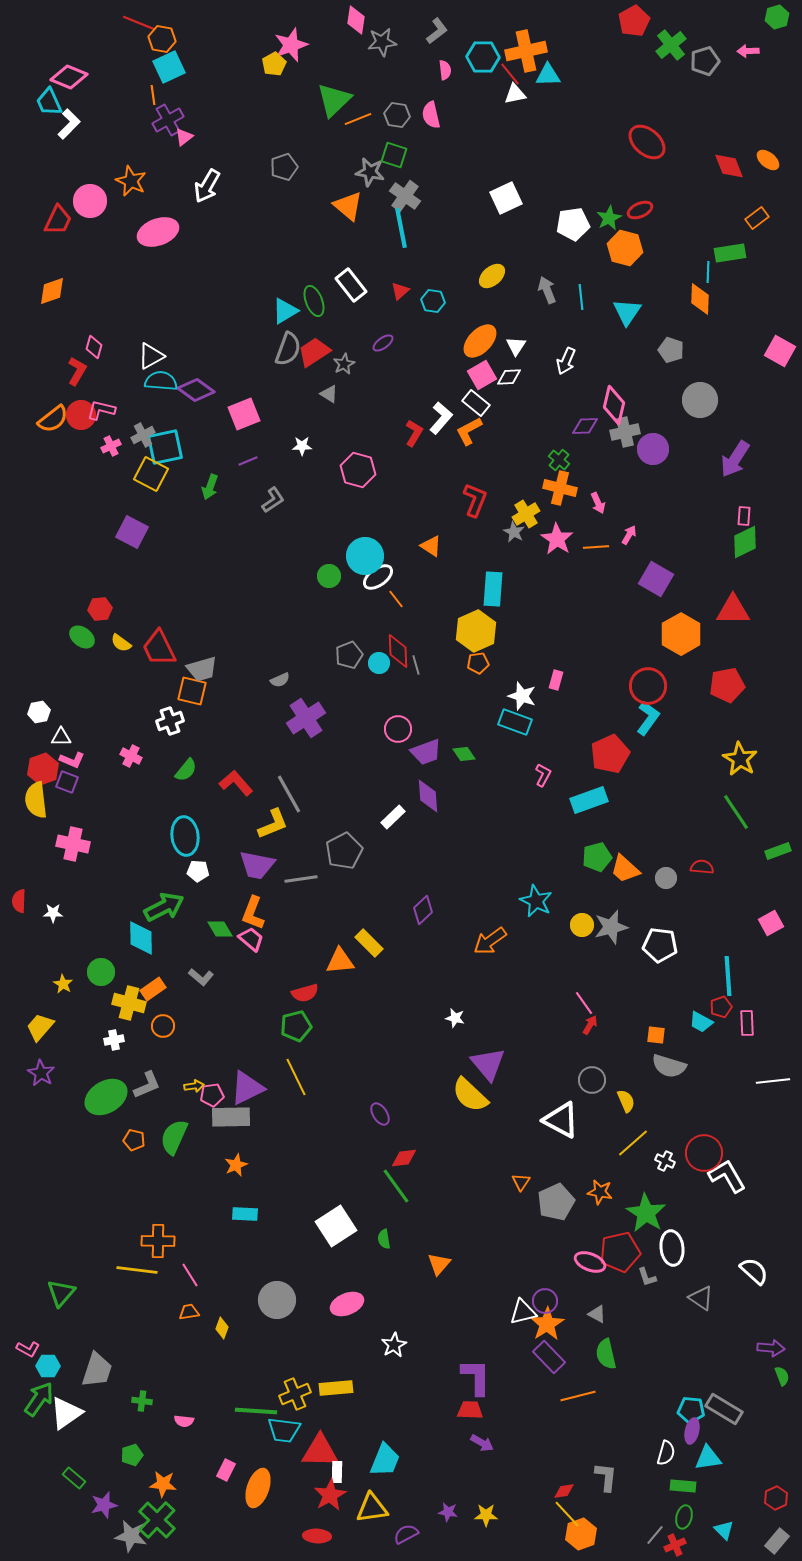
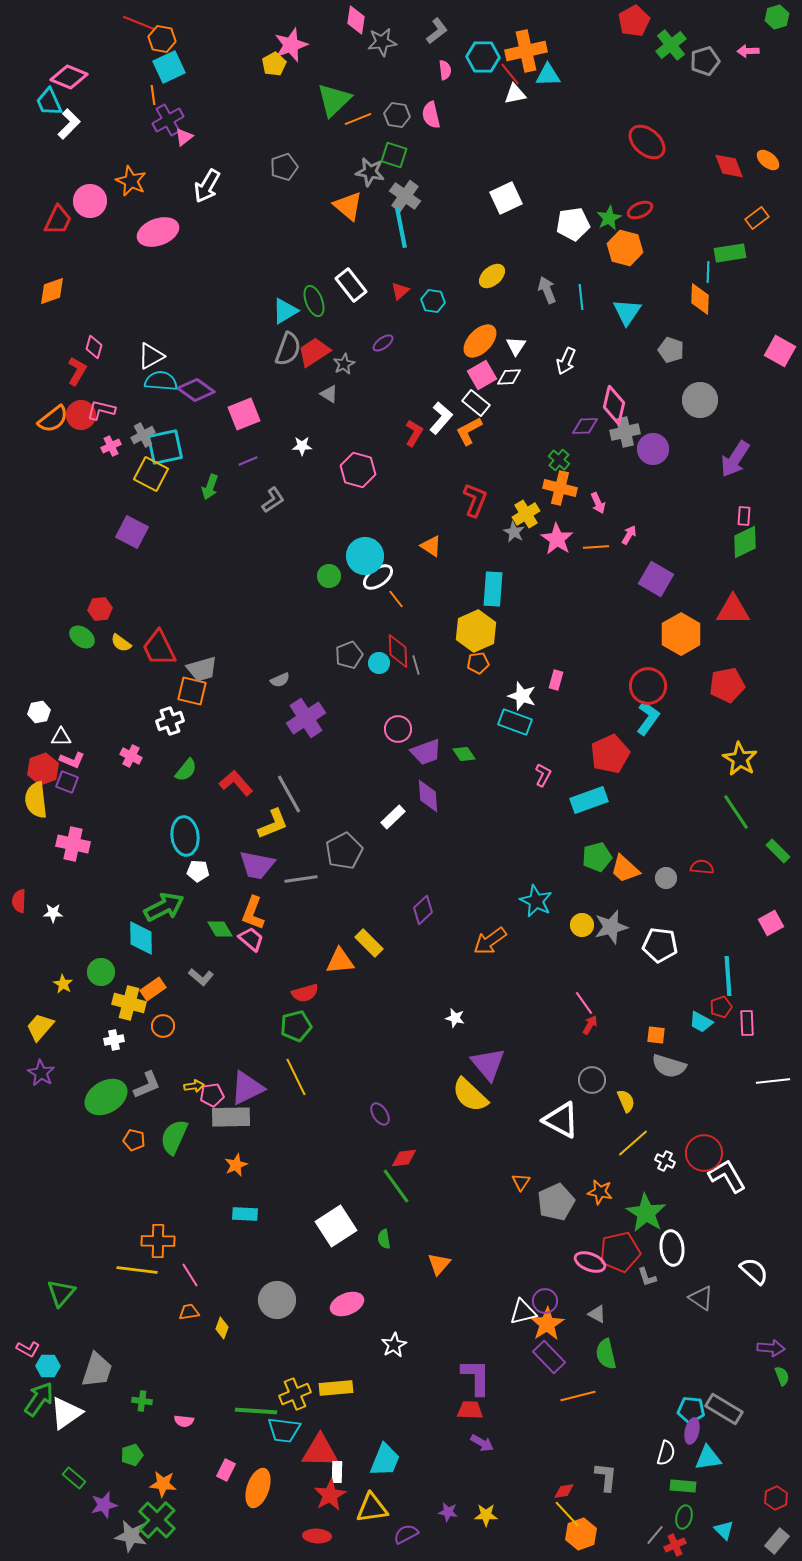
green rectangle at (778, 851): rotated 65 degrees clockwise
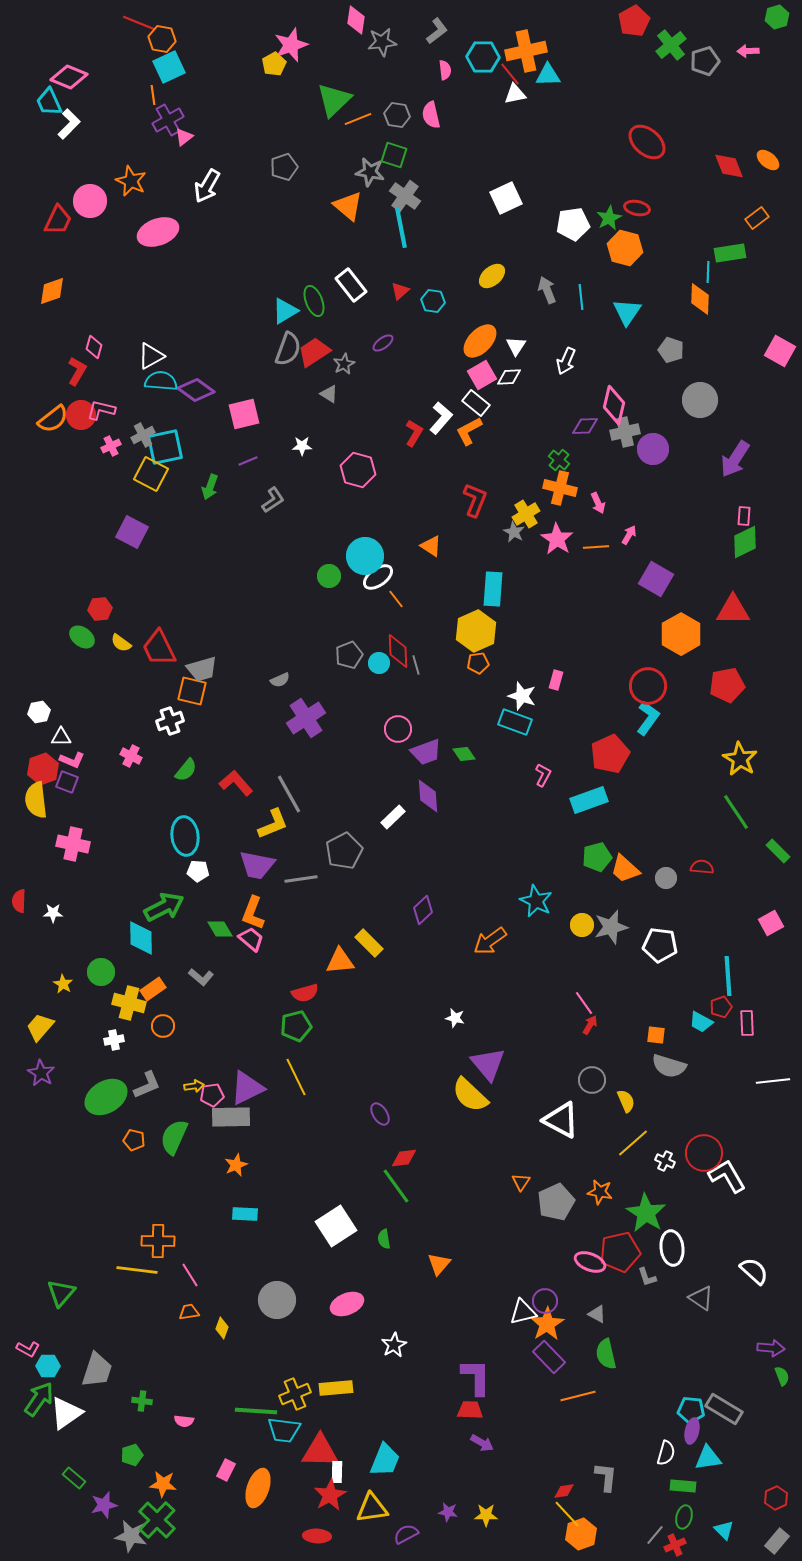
red ellipse at (640, 210): moved 3 px left, 2 px up; rotated 35 degrees clockwise
pink square at (244, 414): rotated 8 degrees clockwise
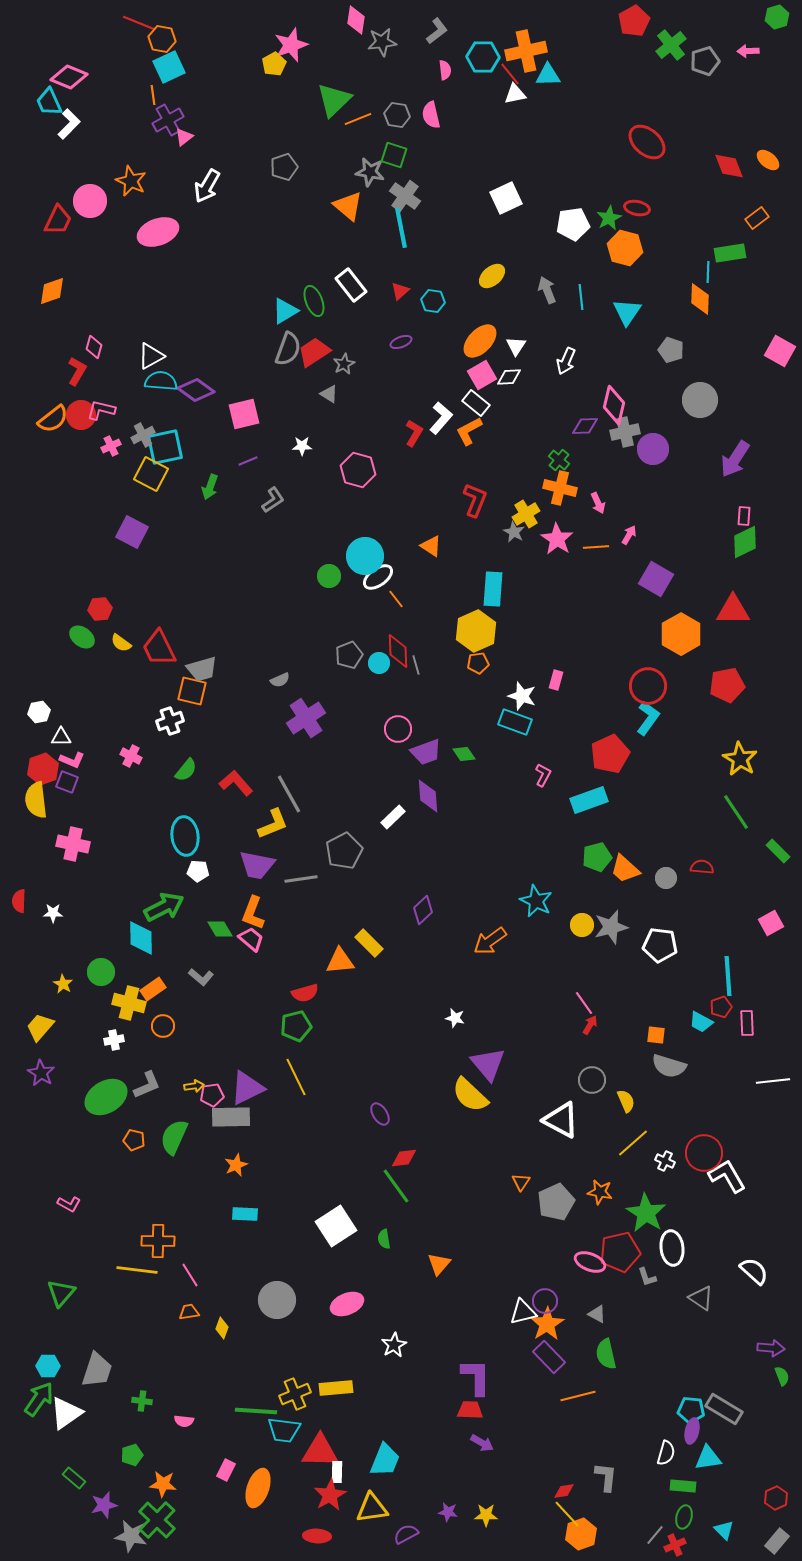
purple ellipse at (383, 343): moved 18 px right, 1 px up; rotated 15 degrees clockwise
pink L-shape at (28, 1349): moved 41 px right, 145 px up
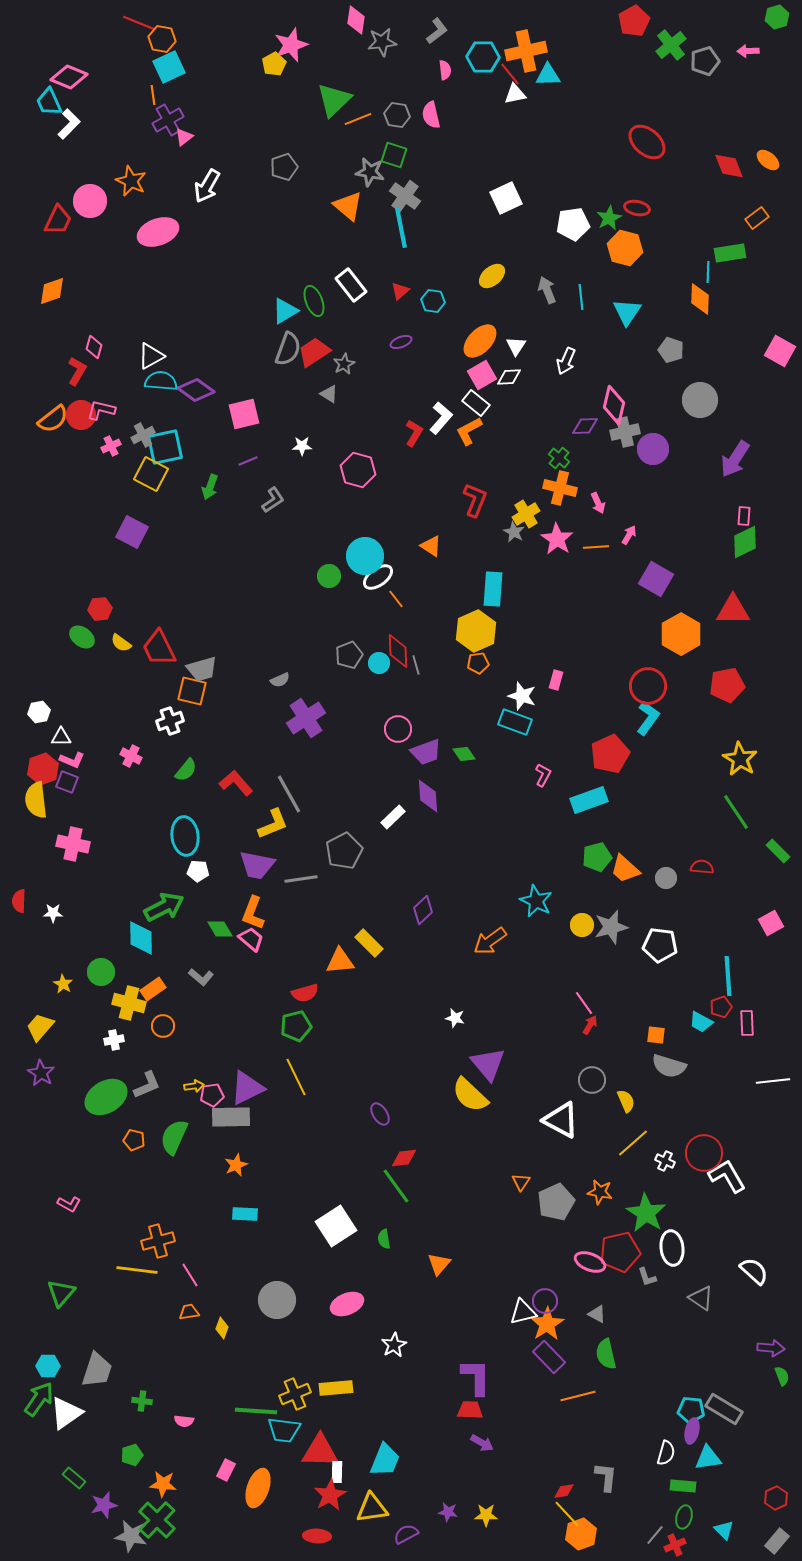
green cross at (559, 460): moved 2 px up
orange cross at (158, 1241): rotated 16 degrees counterclockwise
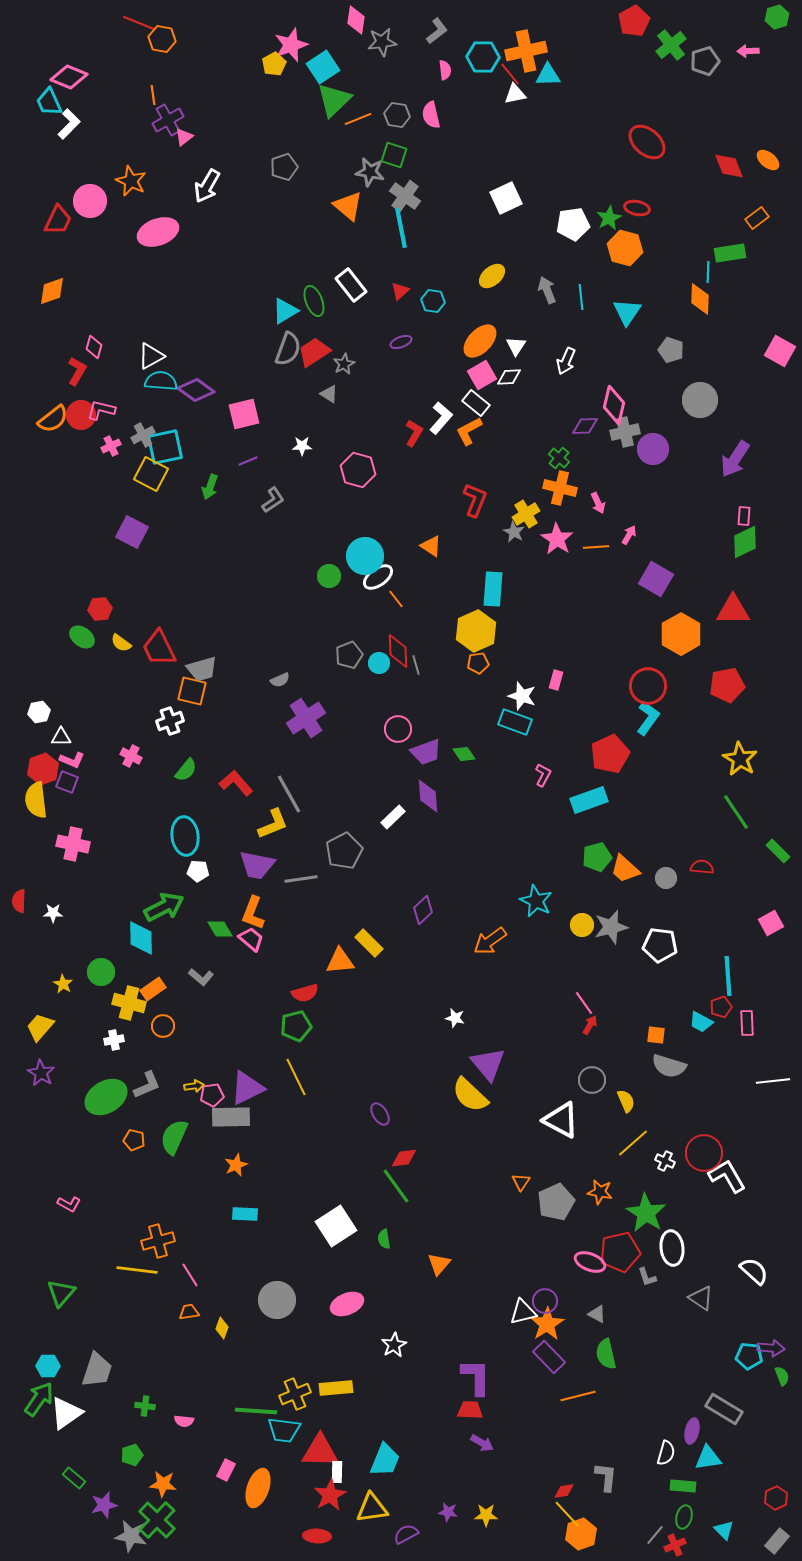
cyan square at (169, 67): moved 154 px right; rotated 8 degrees counterclockwise
green cross at (142, 1401): moved 3 px right, 5 px down
cyan pentagon at (691, 1410): moved 58 px right, 54 px up
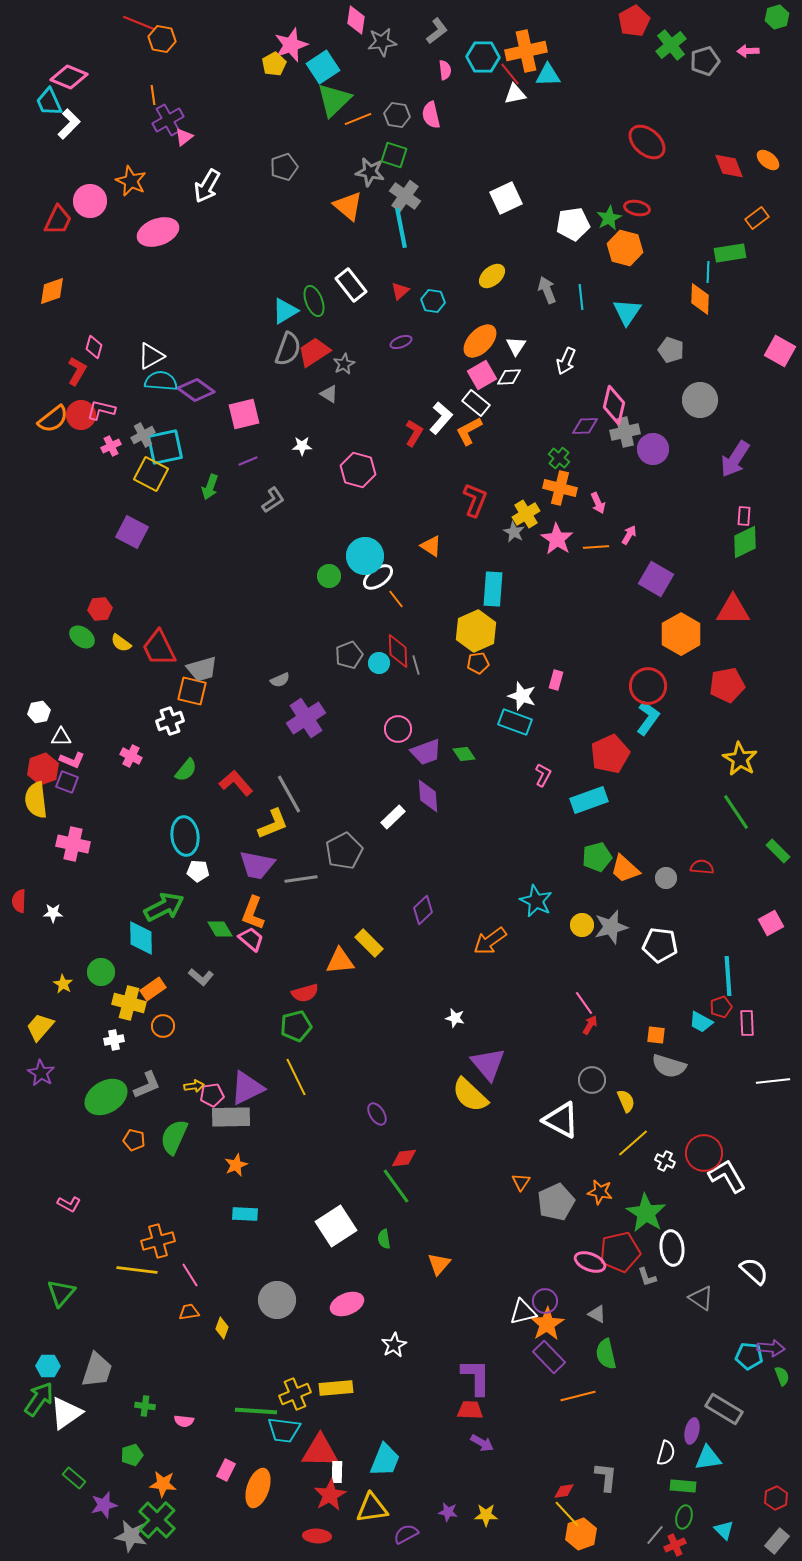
purple ellipse at (380, 1114): moved 3 px left
